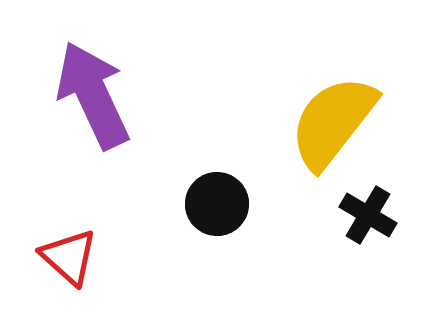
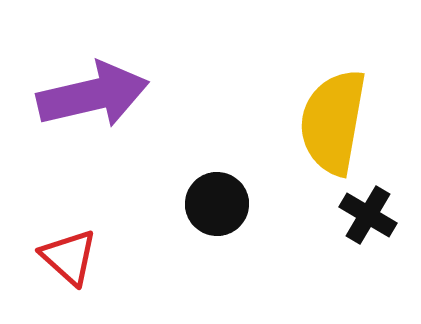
purple arrow: rotated 102 degrees clockwise
yellow semicircle: rotated 28 degrees counterclockwise
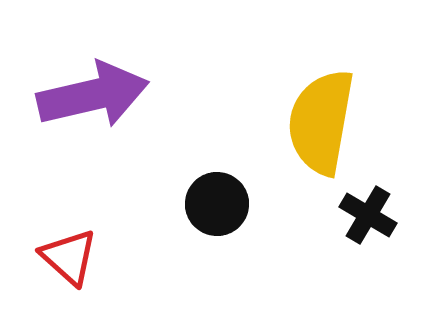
yellow semicircle: moved 12 px left
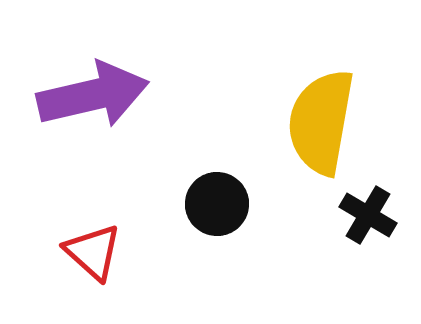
red triangle: moved 24 px right, 5 px up
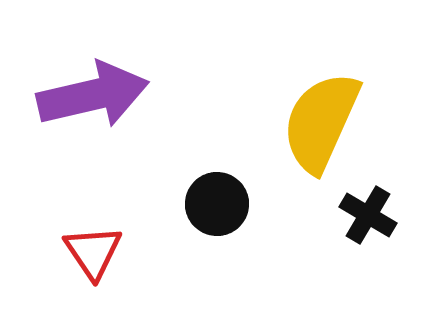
yellow semicircle: rotated 14 degrees clockwise
red triangle: rotated 14 degrees clockwise
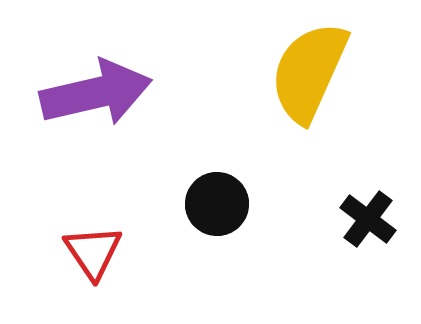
purple arrow: moved 3 px right, 2 px up
yellow semicircle: moved 12 px left, 50 px up
black cross: moved 4 px down; rotated 6 degrees clockwise
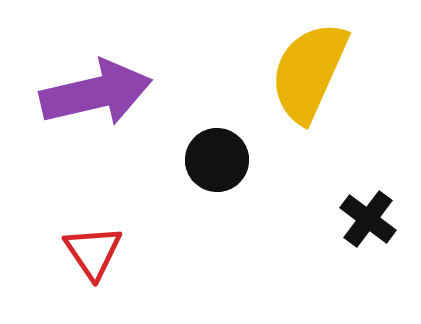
black circle: moved 44 px up
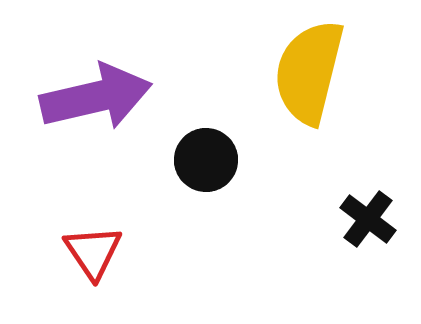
yellow semicircle: rotated 10 degrees counterclockwise
purple arrow: moved 4 px down
black circle: moved 11 px left
